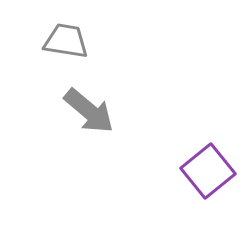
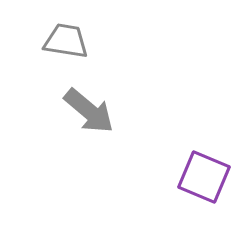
purple square: moved 4 px left, 6 px down; rotated 28 degrees counterclockwise
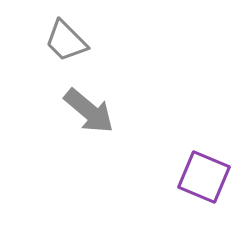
gray trapezoid: rotated 144 degrees counterclockwise
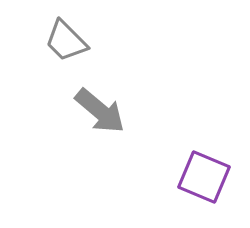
gray arrow: moved 11 px right
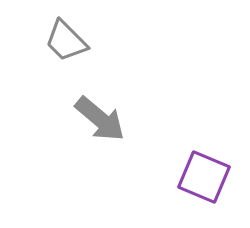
gray arrow: moved 8 px down
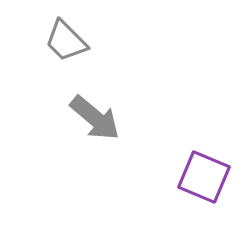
gray arrow: moved 5 px left, 1 px up
